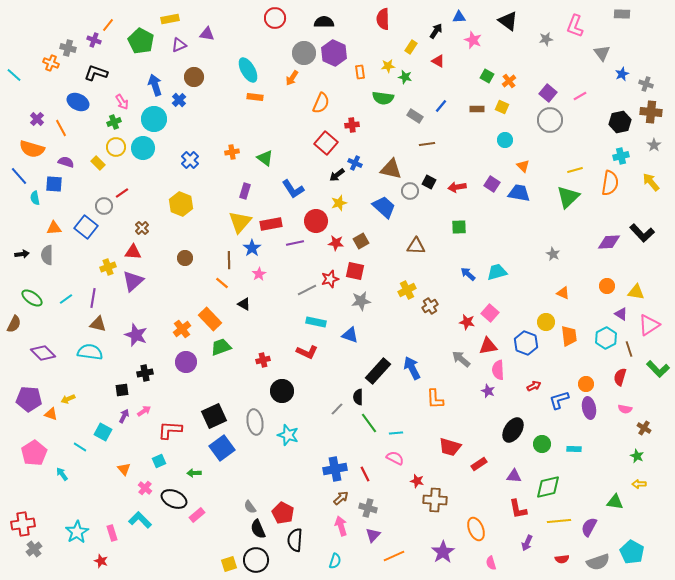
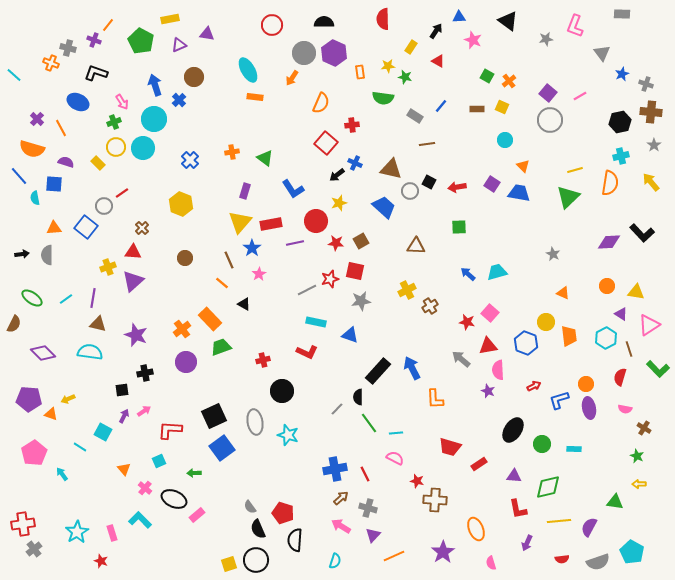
red circle at (275, 18): moved 3 px left, 7 px down
brown line at (229, 260): rotated 24 degrees counterclockwise
red pentagon at (283, 513): rotated 10 degrees counterclockwise
pink arrow at (341, 526): rotated 42 degrees counterclockwise
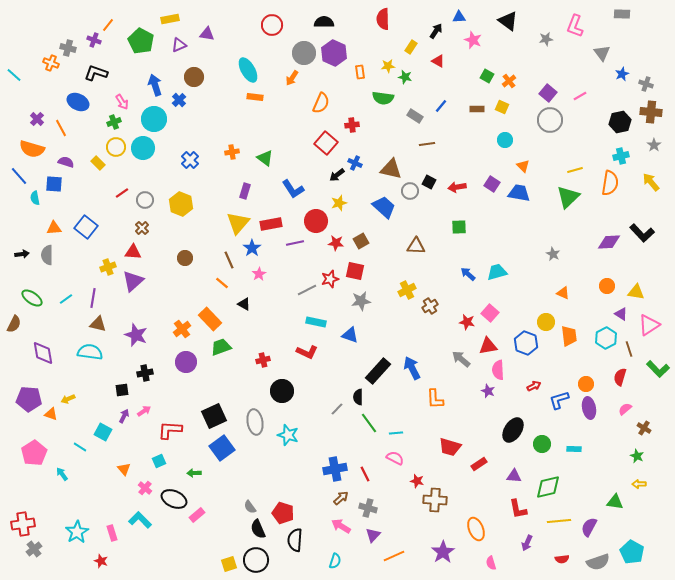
gray circle at (104, 206): moved 41 px right, 6 px up
yellow triangle at (240, 222): moved 2 px left, 1 px down
purple diamond at (43, 353): rotated 35 degrees clockwise
pink semicircle at (625, 409): rotated 128 degrees clockwise
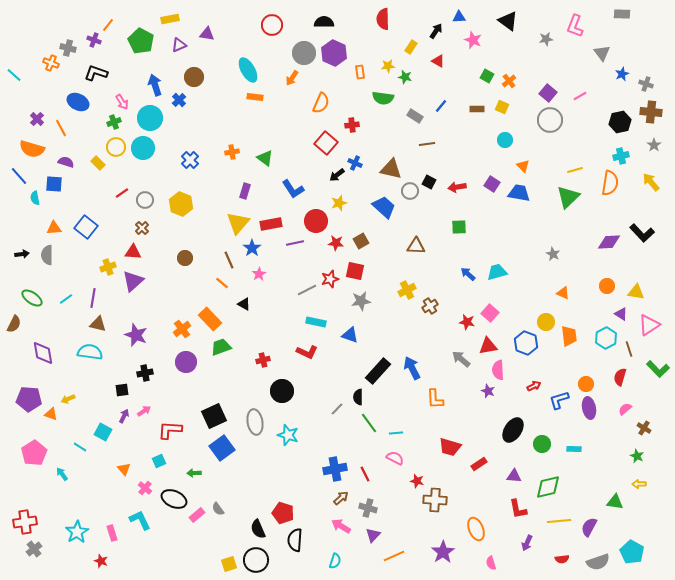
cyan circle at (154, 119): moved 4 px left, 1 px up
gray semicircle at (250, 507): moved 32 px left, 2 px down
cyan L-shape at (140, 520): rotated 20 degrees clockwise
red cross at (23, 524): moved 2 px right, 2 px up
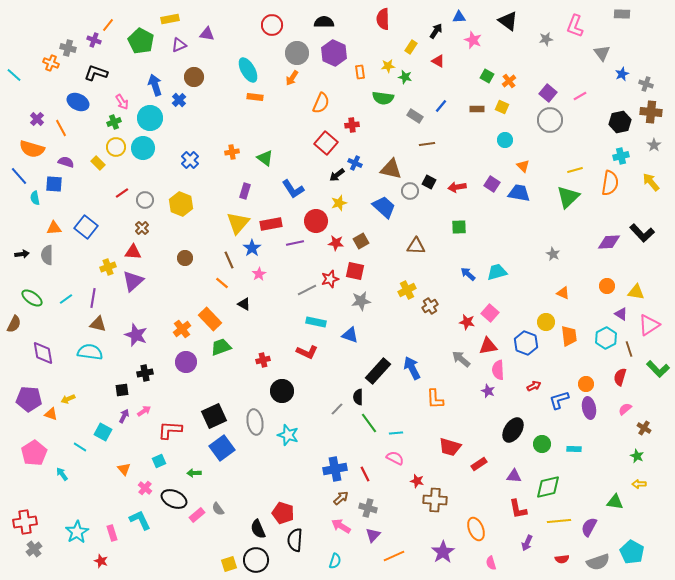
gray circle at (304, 53): moved 7 px left
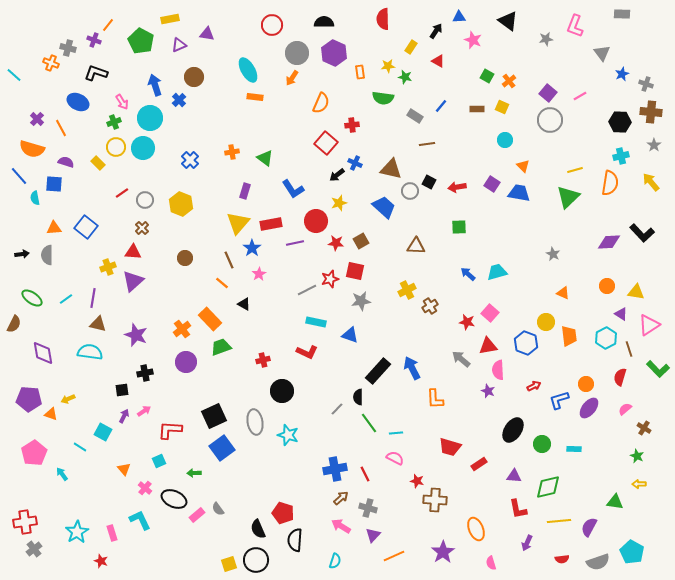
black hexagon at (620, 122): rotated 15 degrees clockwise
purple ellipse at (589, 408): rotated 50 degrees clockwise
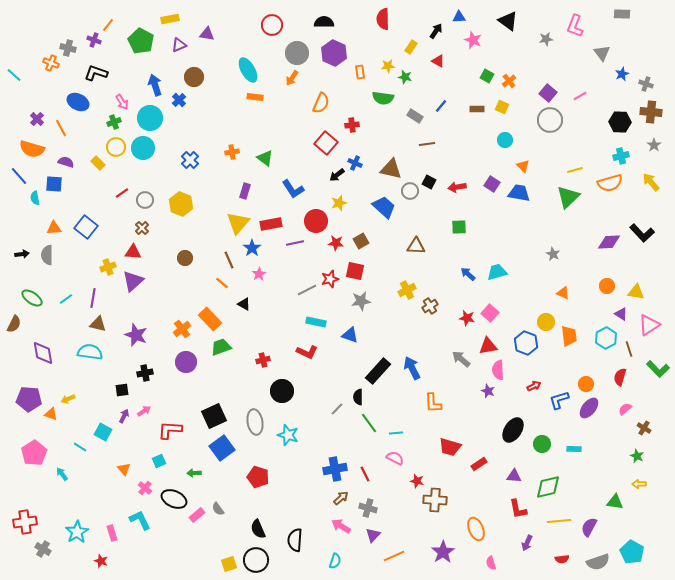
orange semicircle at (610, 183): rotated 65 degrees clockwise
red star at (467, 322): moved 4 px up
orange L-shape at (435, 399): moved 2 px left, 4 px down
red pentagon at (283, 513): moved 25 px left, 36 px up
gray cross at (34, 549): moved 9 px right; rotated 21 degrees counterclockwise
